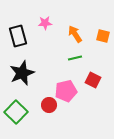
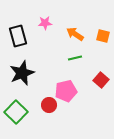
orange arrow: rotated 24 degrees counterclockwise
red square: moved 8 px right; rotated 14 degrees clockwise
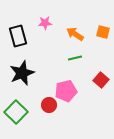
orange square: moved 4 px up
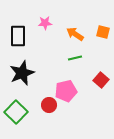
black rectangle: rotated 15 degrees clockwise
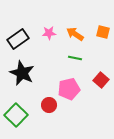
pink star: moved 4 px right, 10 px down
black rectangle: moved 3 px down; rotated 55 degrees clockwise
green line: rotated 24 degrees clockwise
black star: rotated 25 degrees counterclockwise
pink pentagon: moved 3 px right, 2 px up
green square: moved 3 px down
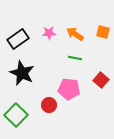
pink pentagon: rotated 20 degrees clockwise
